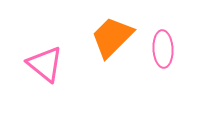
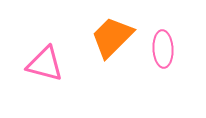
pink triangle: rotated 24 degrees counterclockwise
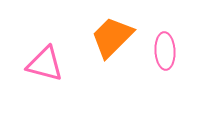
pink ellipse: moved 2 px right, 2 px down
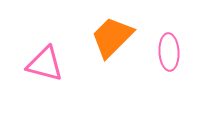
pink ellipse: moved 4 px right, 1 px down
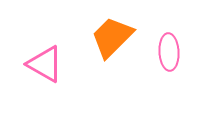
pink triangle: rotated 15 degrees clockwise
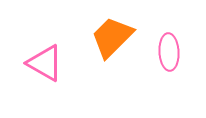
pink triangle: moved 1 px up
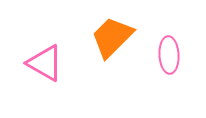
pink ellipse: moved 3 px down
